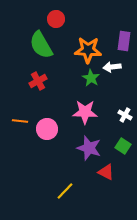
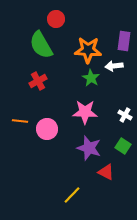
white arrow: moved 2 px right, 1 px up
yellow line: moved 7 px right, 4 px down
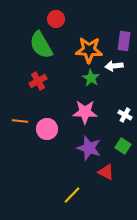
orange star: moved 1 px right
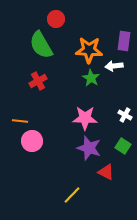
pink star: moved 6 px down
pink circle: moved 15 px left, 12 px down
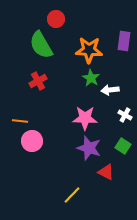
white arrow: moved 4 px left, 24 px down
